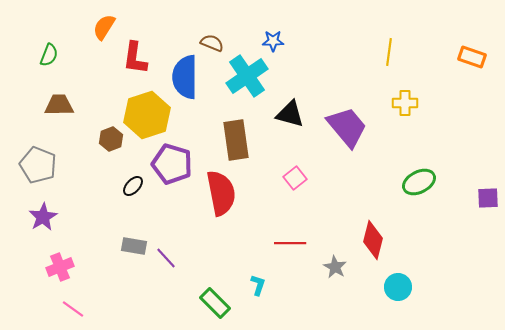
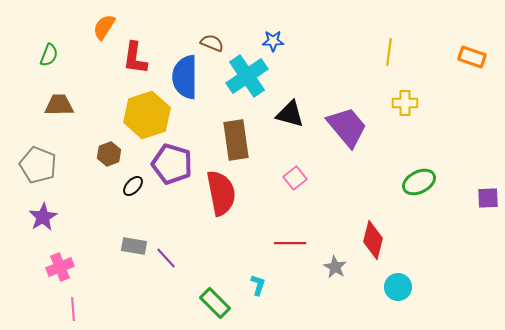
brown hexagon: moved 2 px left, 15 px down
pink line: rotated 50 degrees clockwise
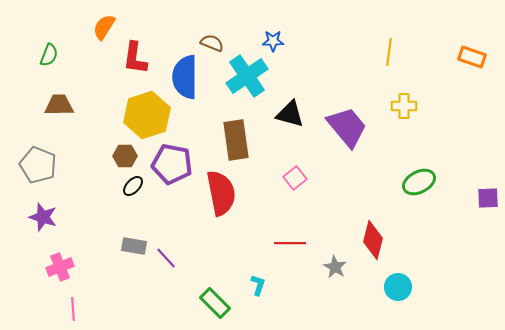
yellow cross: moved 1 px left, 3 px down
brown hexagon: moved 16 px right, 2 px down; rotated 20 degrees clockwise
purple pentagon: rotated 6 degrees counterclockwise
purple star: rotated 24 degrees counterclockwise
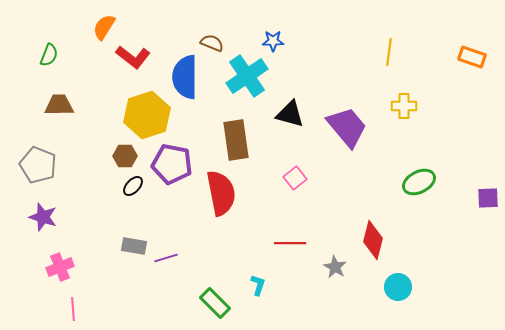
red L-shape: moved 2 px left, 1 px up; rotated 60 degrees counterclockwise
purple line: rotated 65 degrees counterclockwise
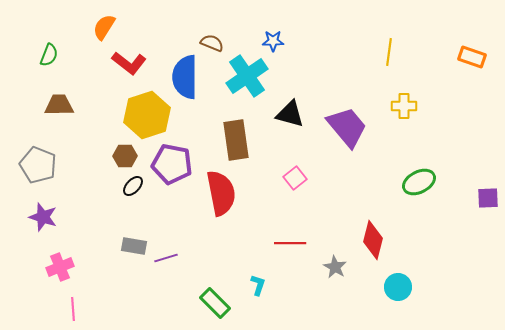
red L-shape: moved 4 px left, 6 px down
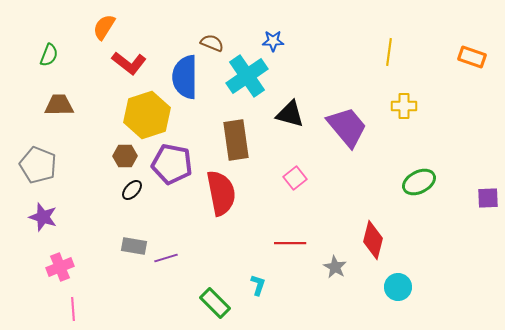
black ellipse: moved 1 px left, 4 px down
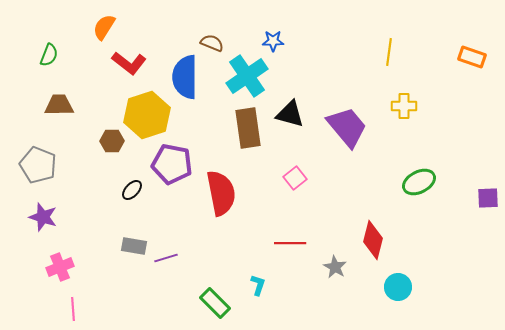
brown rectangle: moved 12 px right, 12 px up
brown hexagon: moved 13 px left, 15 px up
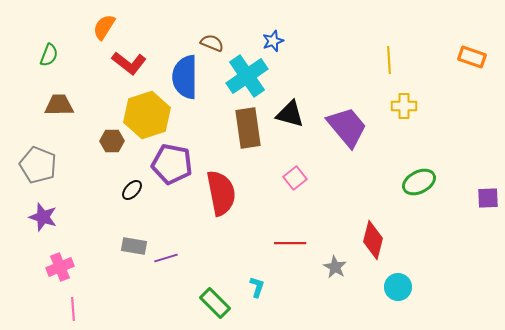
blue star: rotated 20 degrees counterclockwise
yellow line: moved 8 px down; rotated 12 degrees counterclockwise
cyan L-shape: moved 1 px left, 2 px down
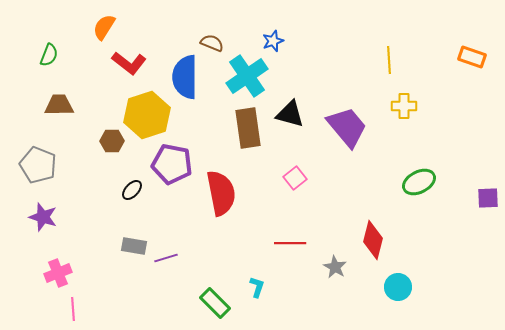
pink cross: moved 2 px left, 6 px down
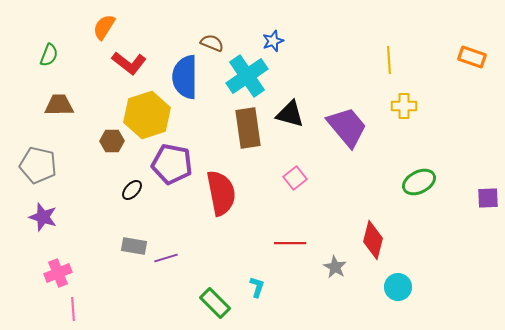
gray pentagon: rotated 9 degrees counterclockwise
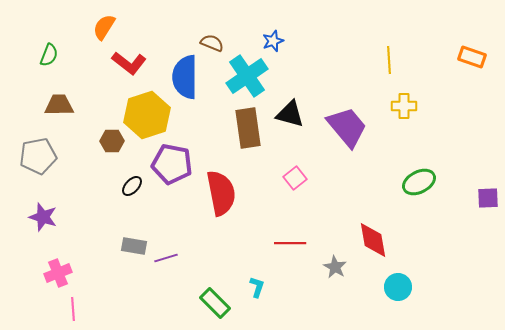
gray pentagon: moved 9 px up; rotated 24 degrees counterclockwise
black ellipse: moved 4 px up
red diamond: rotated 24 degrees counterclockwise
